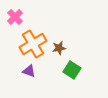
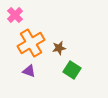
pink cross: moved 2 px up
orange cross: moved 2 px left, 1 px up
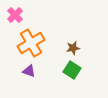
brown star: moved 14 px right
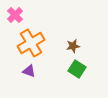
brown star: moved 2 px up
green square: moved 5 px right, 1 px up
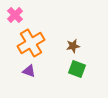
green square: rotated 12 degrees counterclockwise
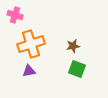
pink cross: rotated 28 degrees counterclockwise
orange cross: moved 1 px down; rotated 12 degrees clockwise
purple triangle: rotated 32 degrees counterclockwise
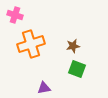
purple triangle: moved 15 px right, 17 px down
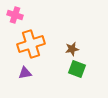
brown star: moved 1 px left, 3 px down
purple triangle: moved 19 px left, 15 px up
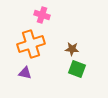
pink cross: moved 27 px right
brown star: rotated 16 degrees clockwise
purple triangle: rotated 24 degrees clockwise
